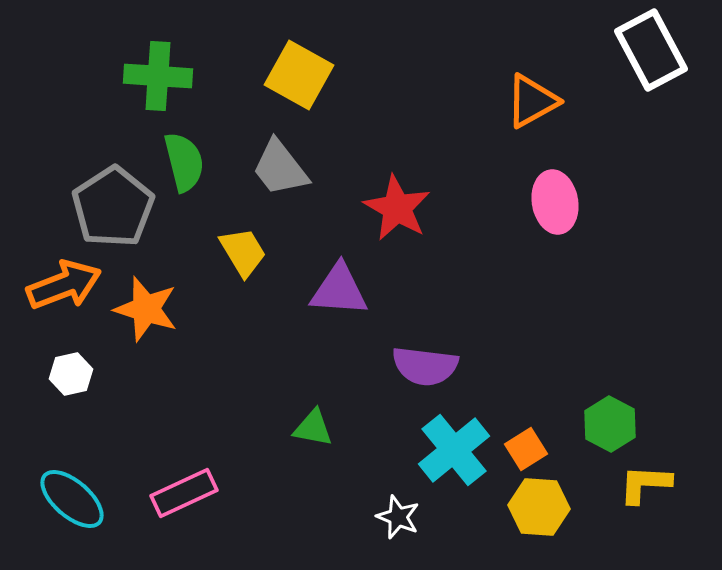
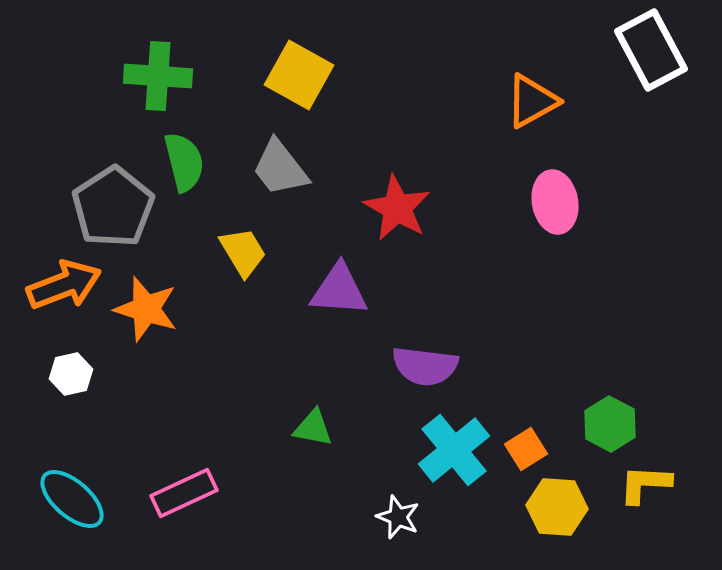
yellow hexagon: moved 18 px right
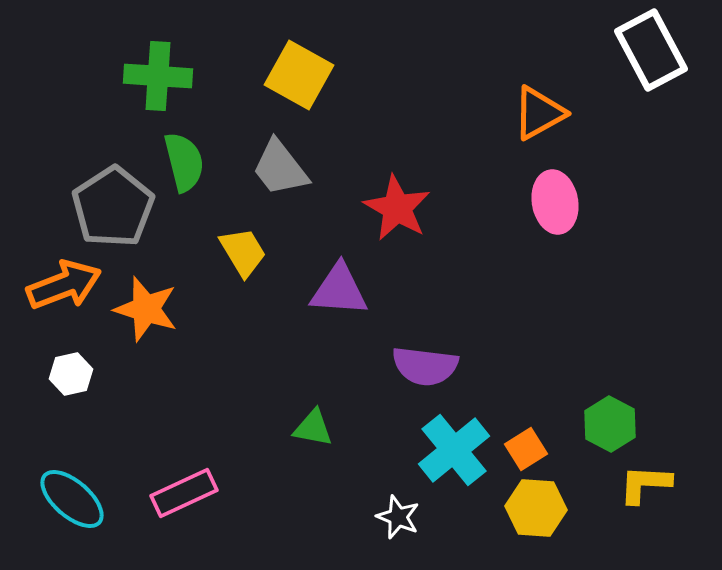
orange triangle: moved 7 px right, 12 px down
yellow hexagon: moved 21 px left, 1 px down
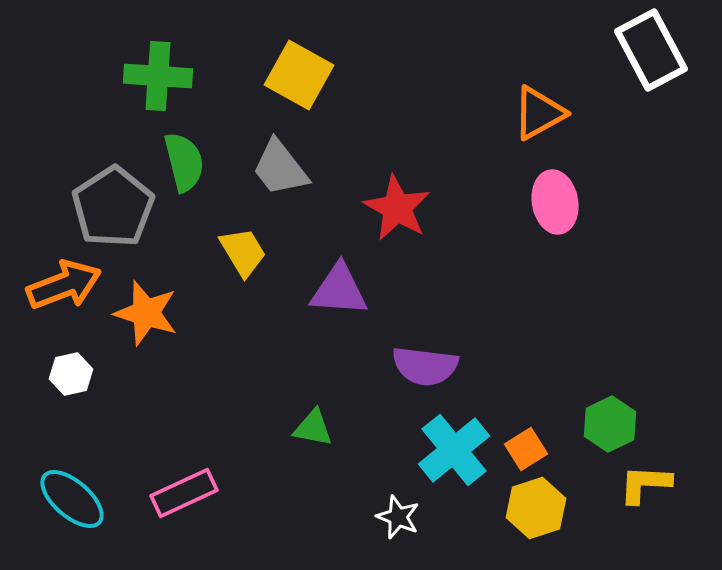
orange star: moved 4 px down
green hexagon: rotated 6 degrees clockwise
yellow hexagon: rotated 22 degrees counterclockwise
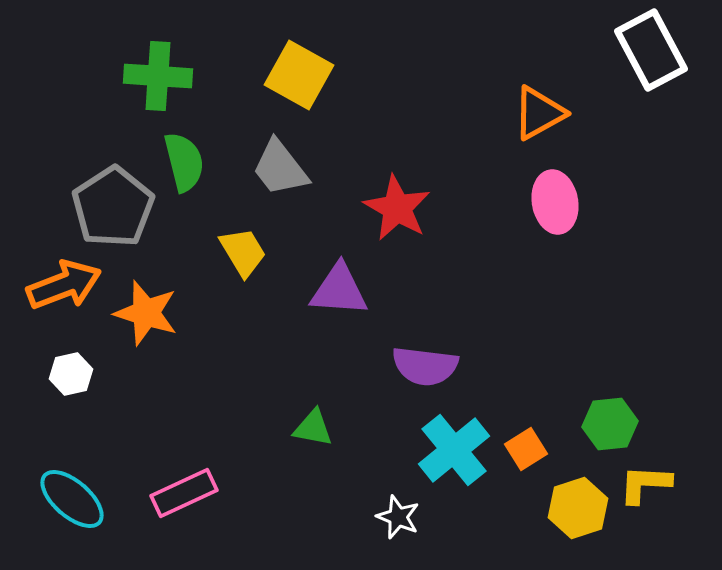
green hexagon: rotated 20 degrees clockwise
yellow hexagon: moved 42 px right
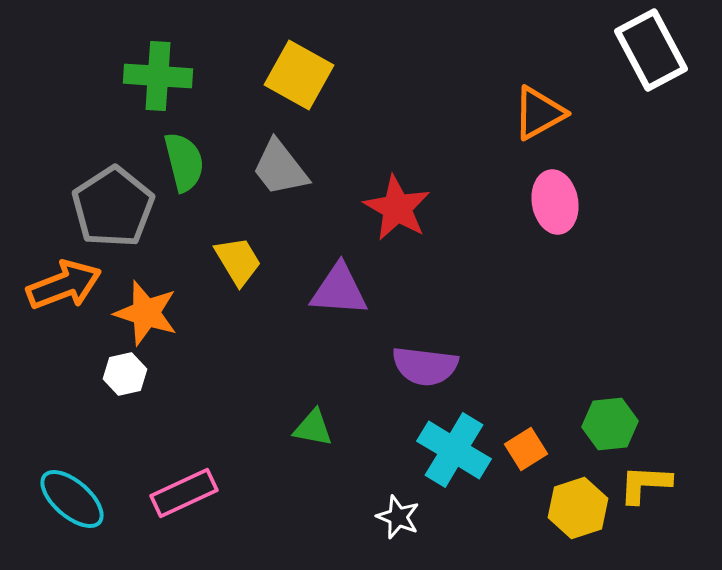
yellow trapezoid: moved 5 px left, 9 px down
white hexagon: moved 54 px right
cyan cross: rotated 20 degrees counterclockwise
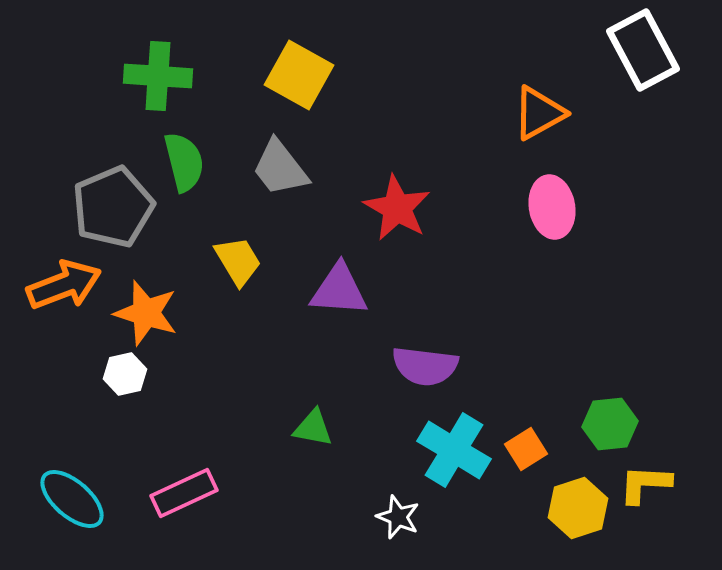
white rectangle: moved 8 px left
pink ellipse: moved 3 px left, 5 px down
gray pentagon: rotated 10 degrees clockwise
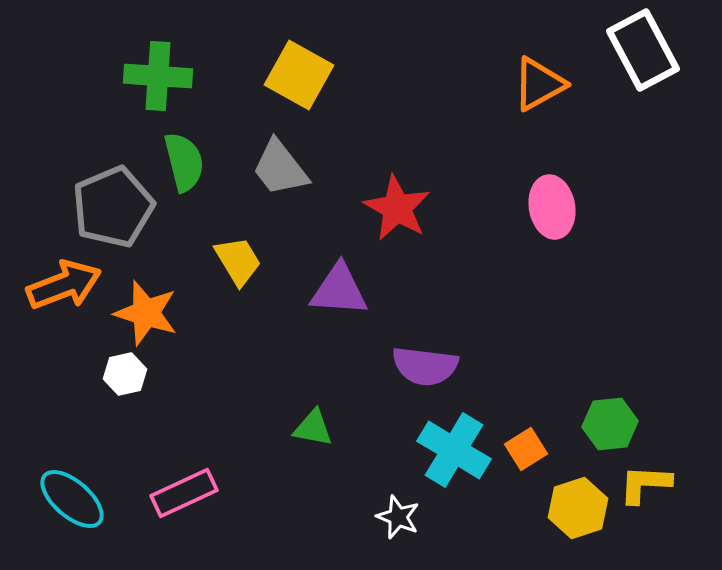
orange triangle: moved 29 px up
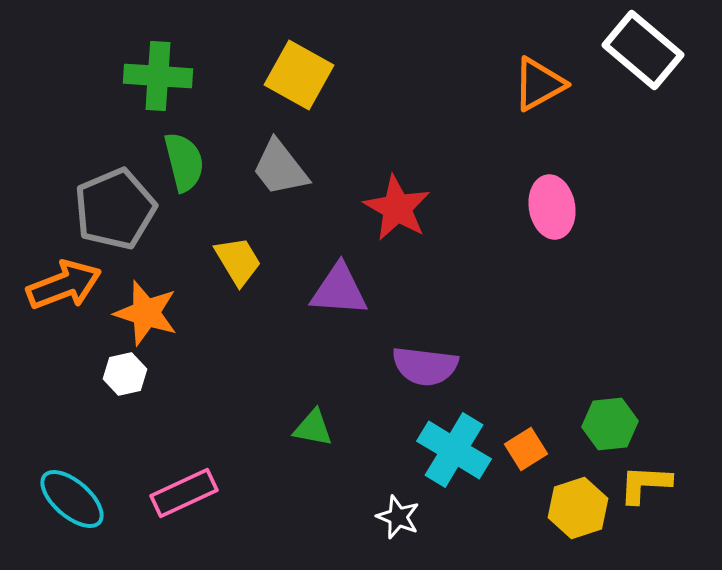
white rectangle: rotated 22 degrees counterclockwise
gray pentagon: moved 2 px right, 2 px down
